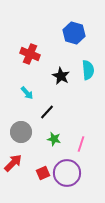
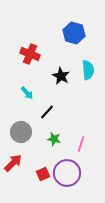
red square: moved 1 px down
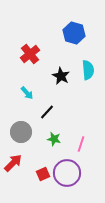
red cross: rotated 30 degrees clockwise
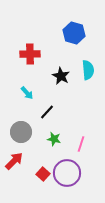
red cross: rotated 36 degrees clockwise
red arrow: moved 1 px right, 2 px up
red square: rotated 24 degrees counterclockwise
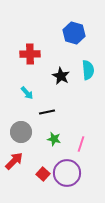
black line: rotated 35 degrees clockwise
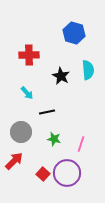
red cross: moved 1 px left, 1 px down
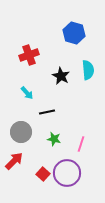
red cross: rotated 18 degrees counterclockwise
